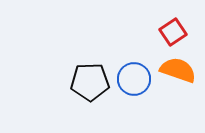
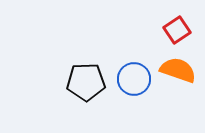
red square: moved 4 px right, 2 px up
black pentagon: moved 4 px left
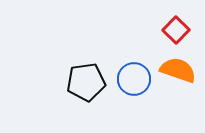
red square: moved 1 px left; rotated 12 degrees counterclockwise
black pentagon: rotated 6 degrees counterclockwise
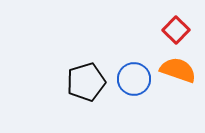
black pentagon: rotated 9 degrees counterclockwise
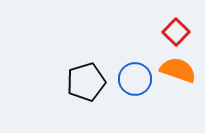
red square: moved 2 px down
blue circle: moved 1 px right
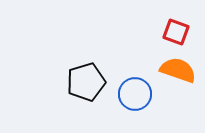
red square: rotated 24 degrees counterclockwise
blue circle: moved 15 px down
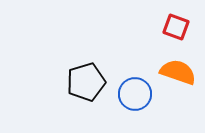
red square: moved 5 px up
orange semicircle: moved 2 px down
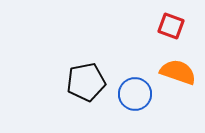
red square: moved 5 px left, 1 px up
black pentagon: rotated 6 degrees clockwise
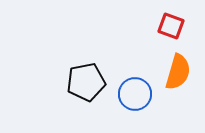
orange semicircle: rotated 87 degrees clockwise
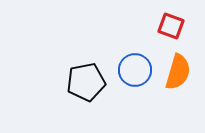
blue circle: moved 24 px up
